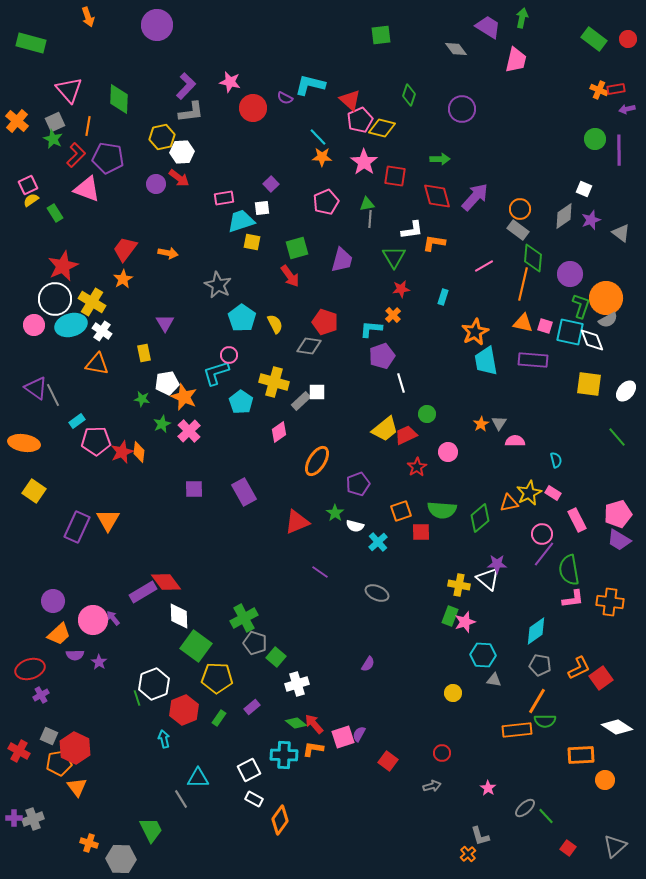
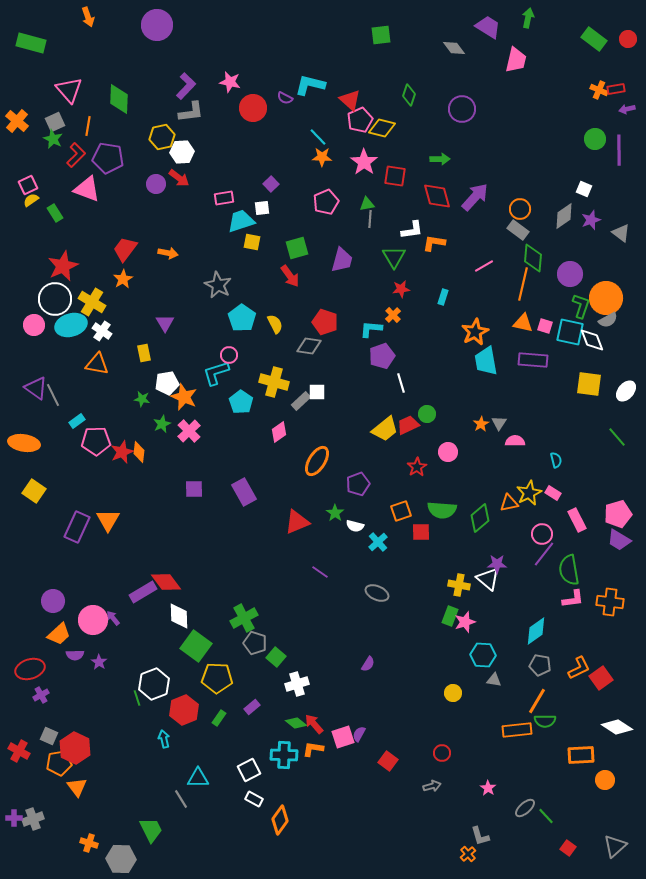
green arrow at (522, 18): moved 6 px right
gray diamond at (456, 49): moved 2 px left, 1 px up
red trapezoid at (406, 435): moved 2 px right, 10 px up
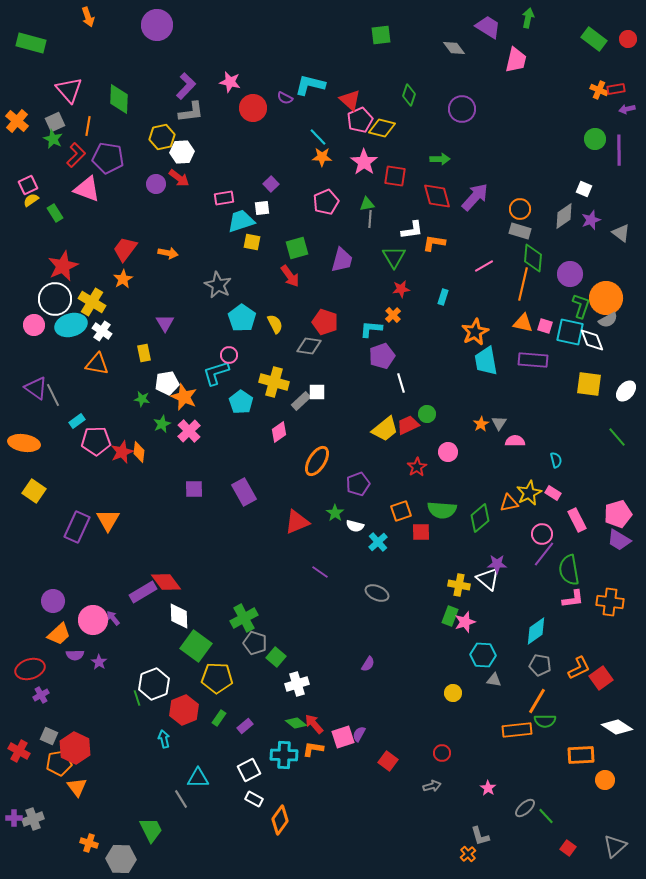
gray rectangle at (518, 230): moved 2 px right, 1 px down; rotated 20 degrees counterclockwise
purple rectangle at (252, 707): moved 7 px left, 19 px down
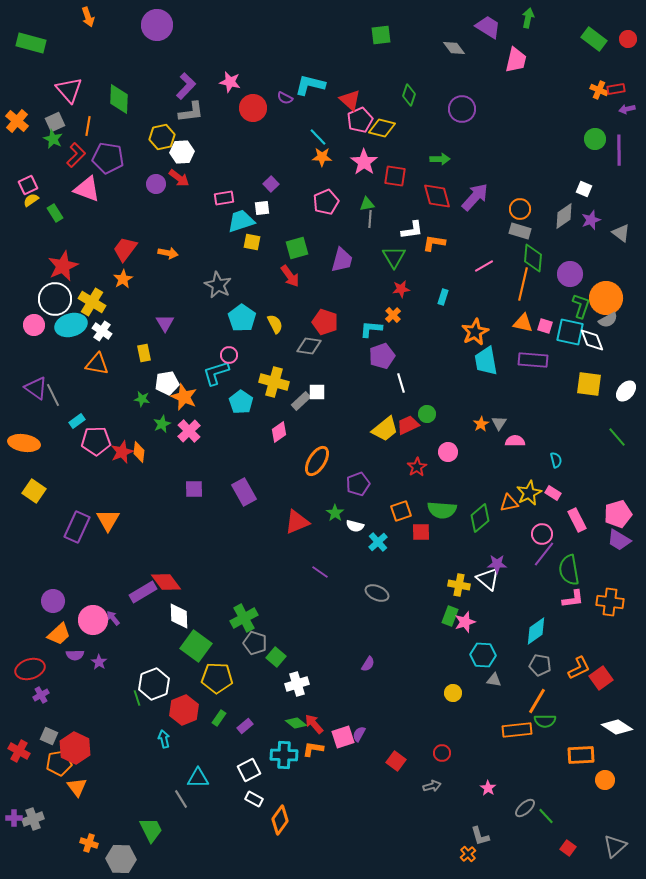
red square at (388, 761): moved 8 px right
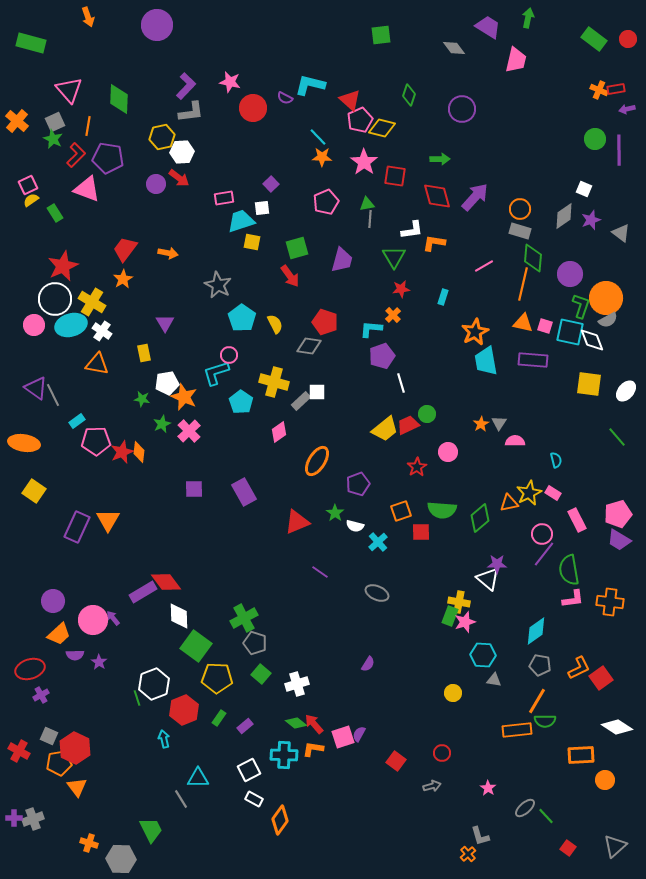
yellow cross at (459, 585): moved 17 px down
green square at (276, 657): moved 15 px left, 17 px down
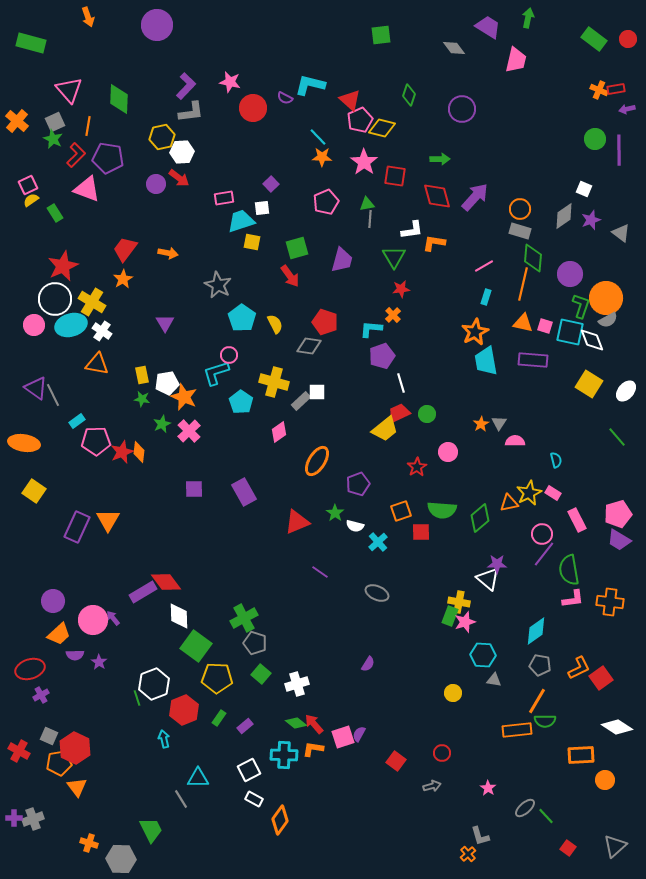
cyan rectangle at (443, 297): moved 43 px right
yellow rectangle at (144, 353): moved 2 px left, 22 px down
yellow square at (589, 384): rotated 24 degrees clockwise
red trapezoid at (408, 425): moved 9 px left, 12 px up
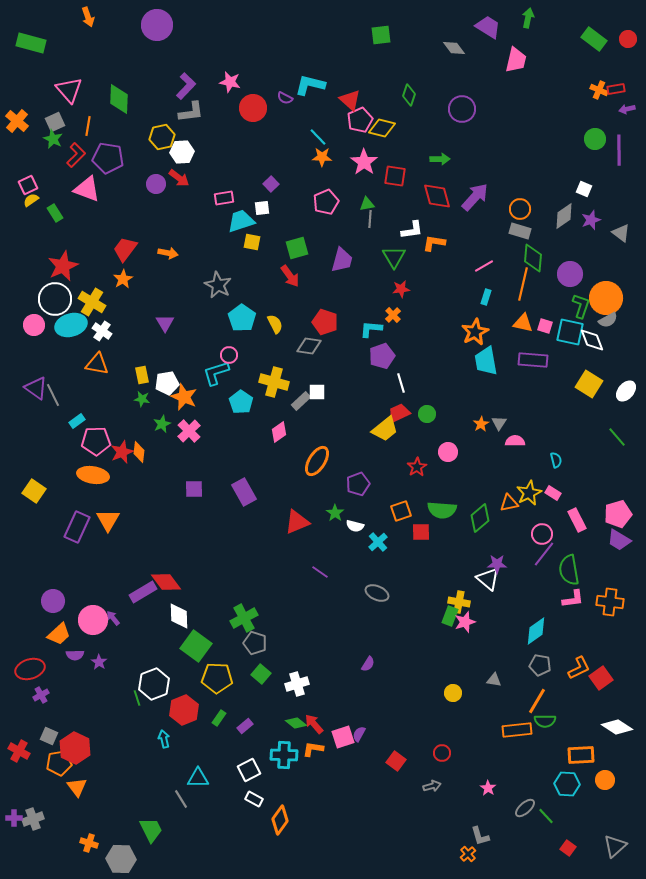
orange ellipse at (24, 443): moved 69 px right, 32 px down
cyan hexagon at (483, 655): moved 84 px right, 129 px down
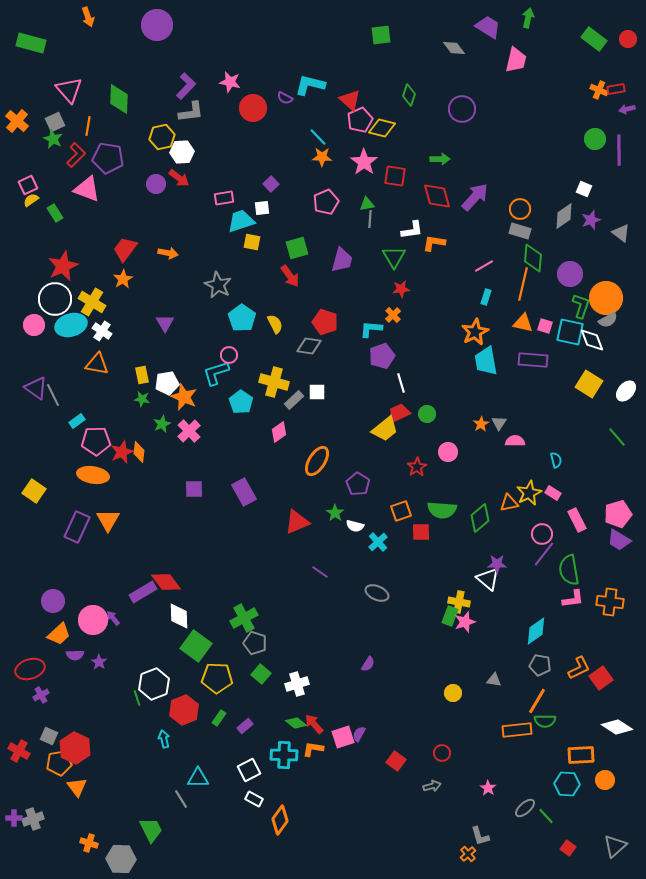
gray rectangle at (301, 401): moved 7 px left, 1 px up
purple pentagon at (358, 484): rotated 20 degrees counterclockwise
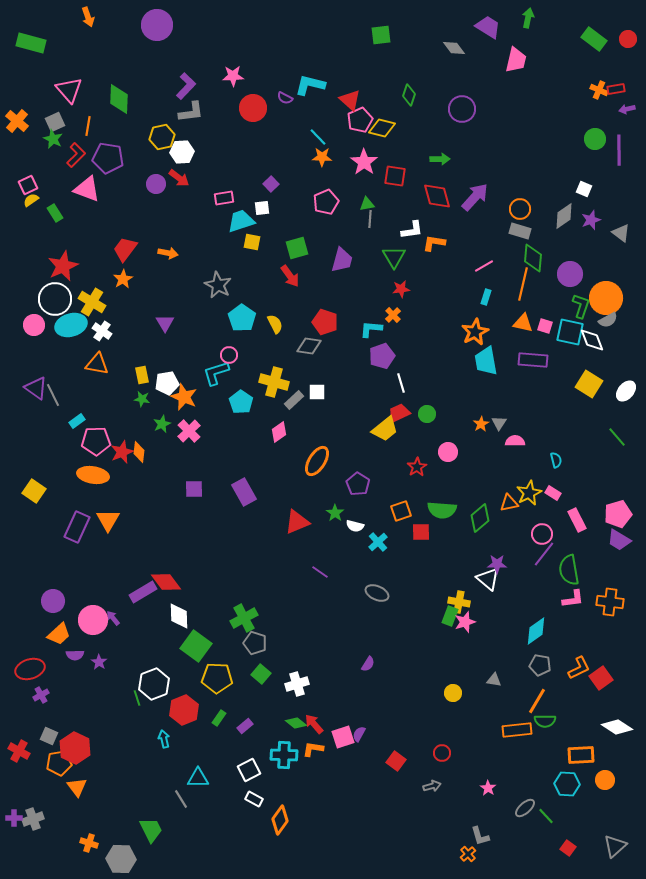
pink star at (230, 82): moved 3 px right, 6 px up; rotated 15 degrees counterclockwise
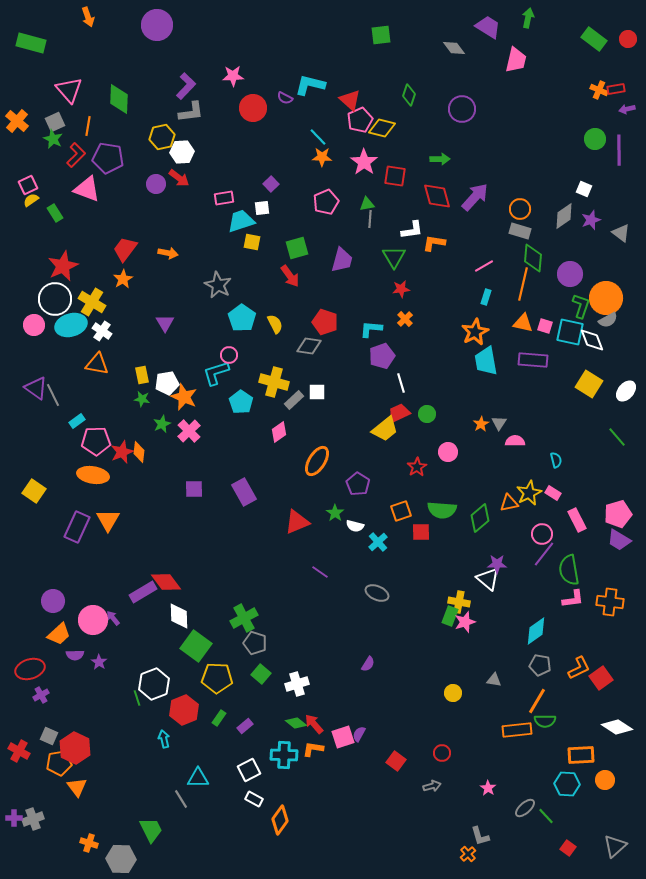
orange cross at (393, 315): moved 12 px right, 4 px down
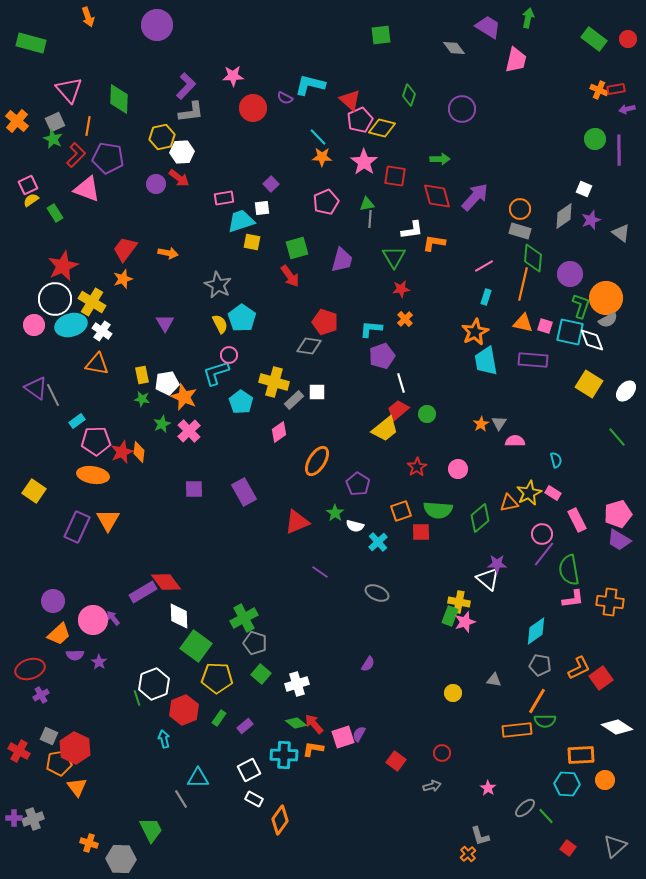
orange star at (123, 279): rotated 12 degrees clockwise
yellow semicircle at (275, 324): moved 55 px left
red trapezoid at (399, 413): moved 1 px left, 3 px up; rotated 15 degrees counterclockwise
pink circle at (448, 452): moved 10 px right, 17 px down
green semicircle at (442, 510): moved 4 px left
